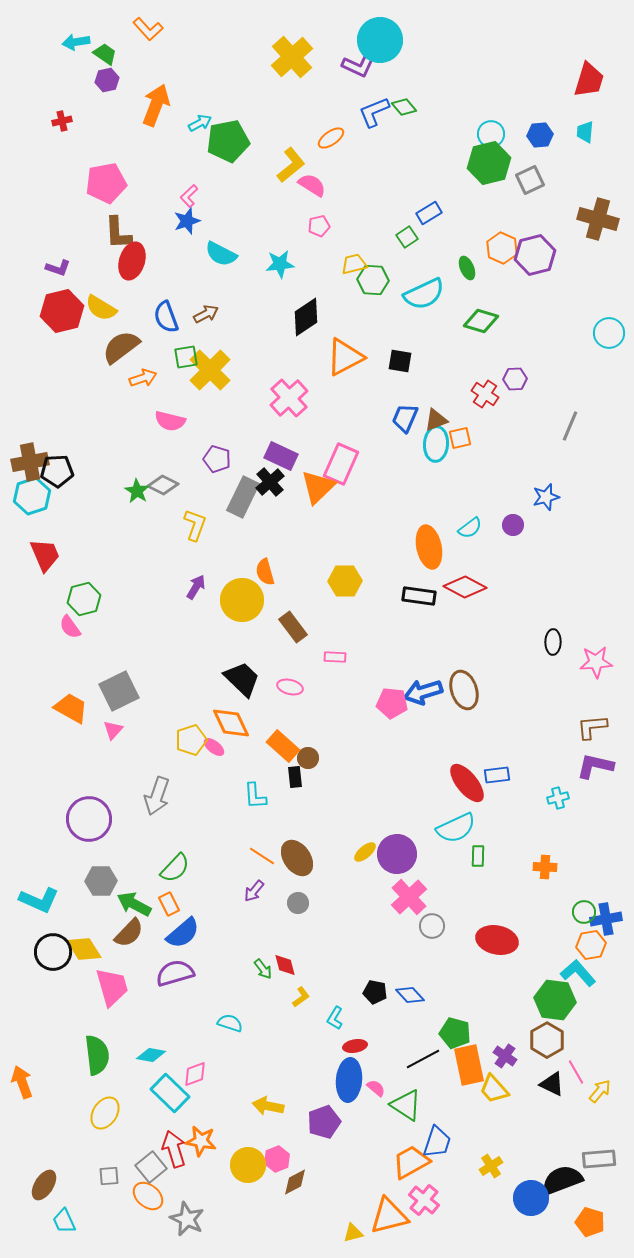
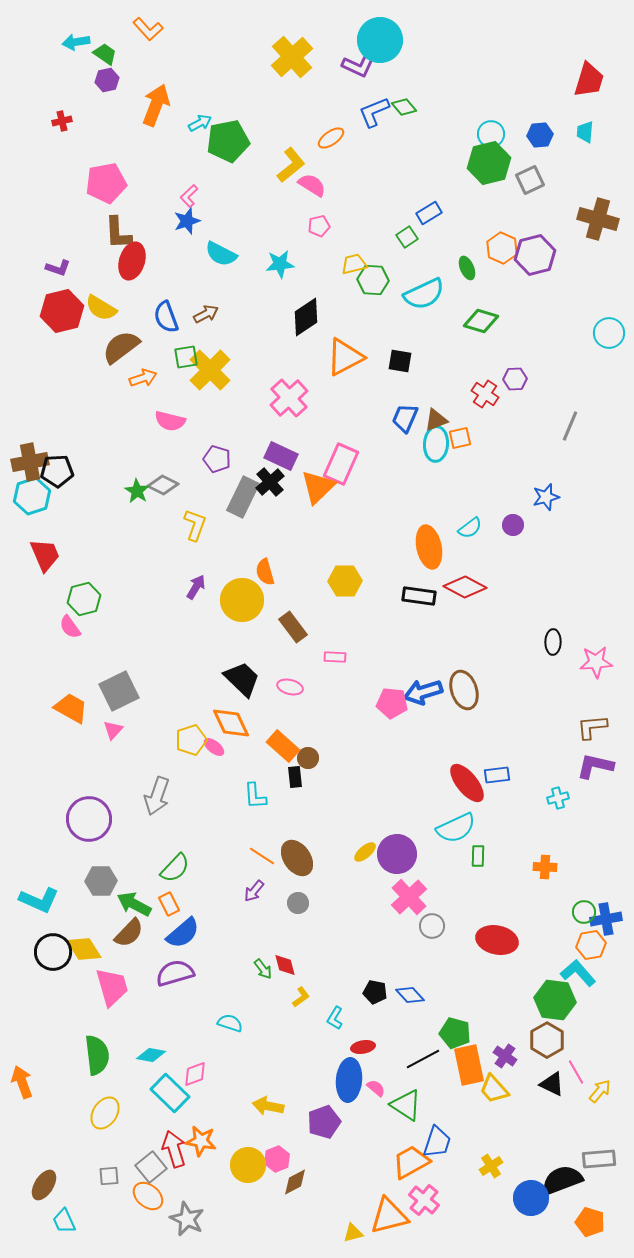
red ellipse at (355, 1046): moved 8 px right, 1 px down
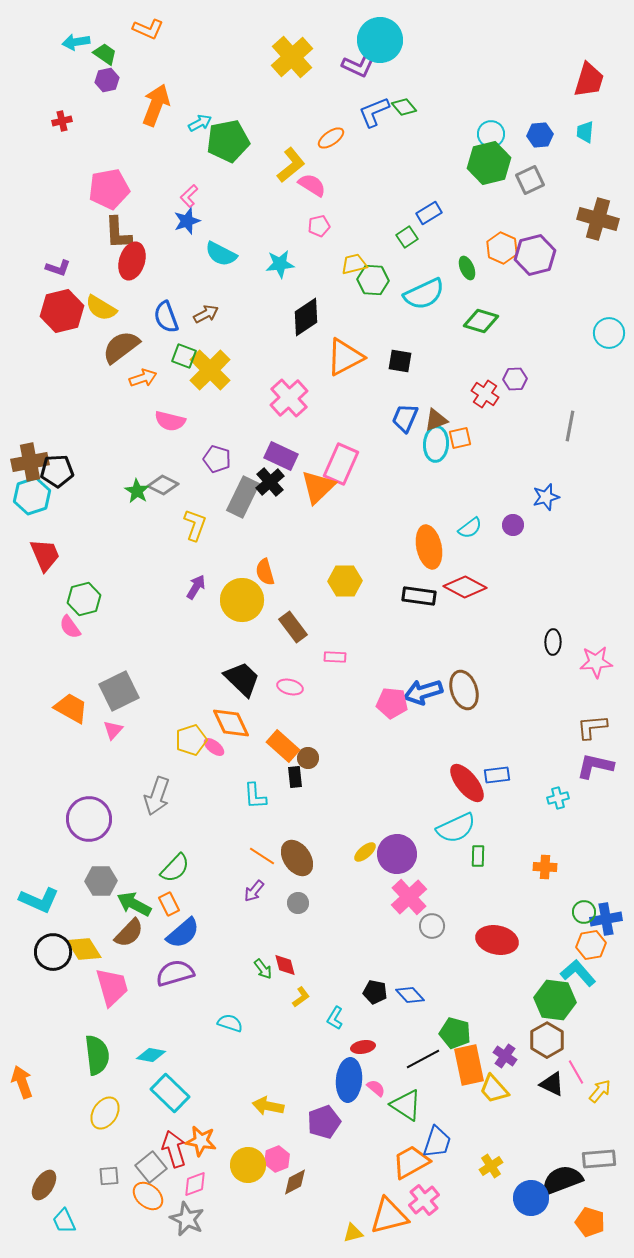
orange L-shape at (148, 29): rotated 24 degrees counterclockwise
pink pentagon at (106, 183): moved 3 px right, 6 px down
green square at (186, 357): moved 2 px left, 1 px up; rotated 30 degrees clockwise
gray line at (570, 426): rotated 12 degrees counterclockwise
pink diamond at (195, 1074): moved 110 px down
pink cross at (424, 1200): rotated 12 degrees clockwise
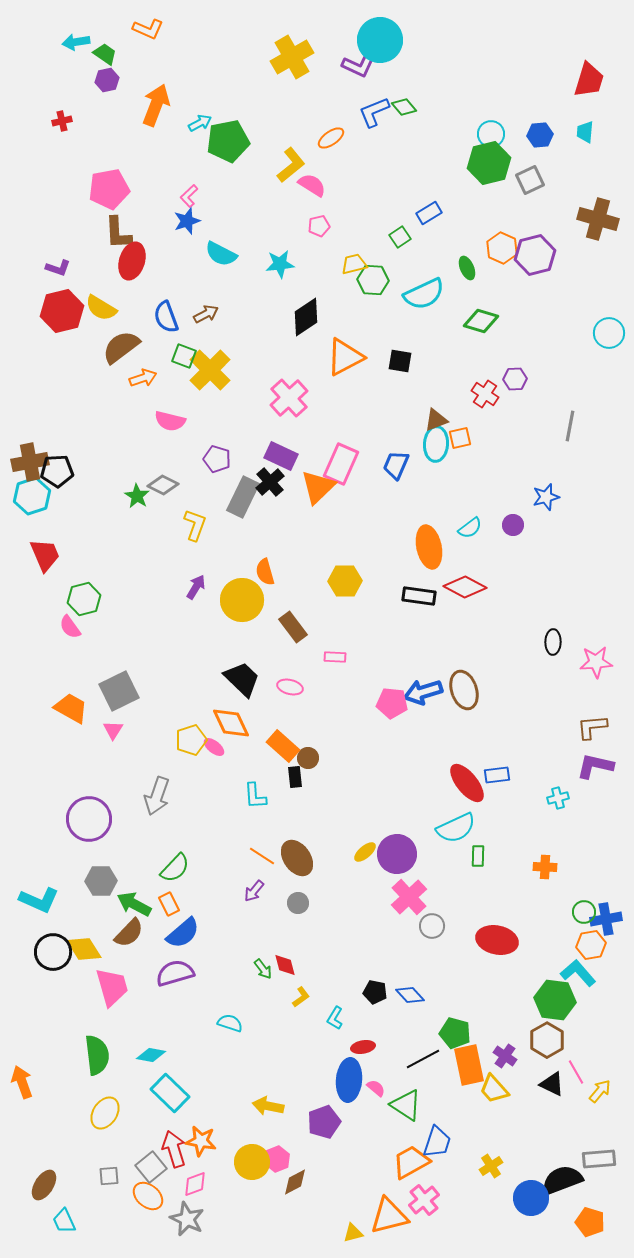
yellow cross at (292, 57): rotated 12 degrees clockwise
green square at (407, 237): moved 7 px left
blue trapezoid at (405, 418): moved 9 px left, 47 px down
green star at (137, 491): moved 5 px down
pink triangle at (113, 730): rotated 10 degrees counterclockwise
yellow circle at (248, 1165): moved 4 px right, 3 px up
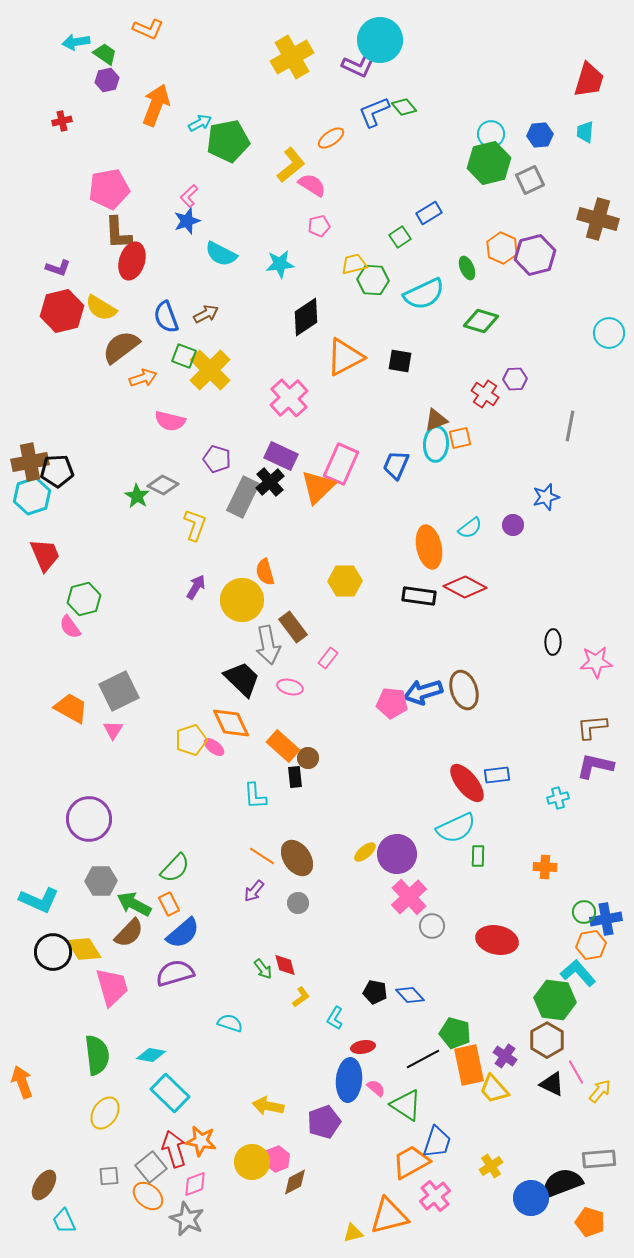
pink rectangle at (335, 657): moved 7 px left, 1 px down; rotated 55 degrees counterclockwise
gray arrow at (157, 796): moved 111 px right, 151 px up; rotated 30 degrees counterclockwise
black semicircle at (562, 1180): moved 3 px down
pink cross at (424, 1200): moved 11 px right, 4 px up
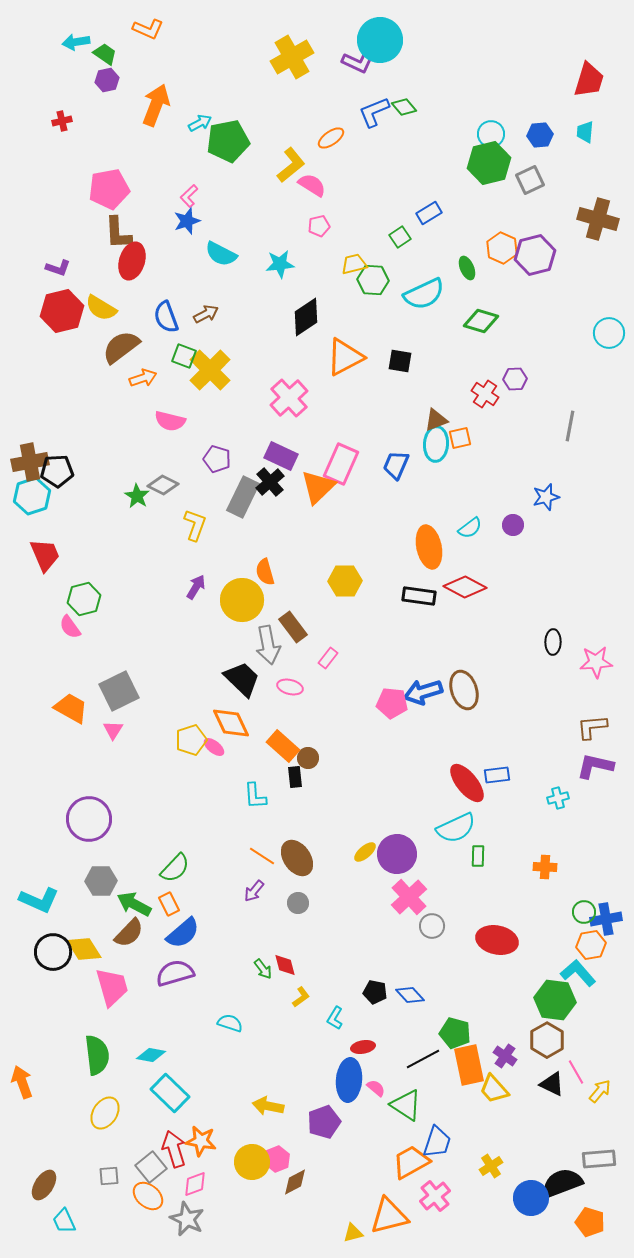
purple L-shape at (358, 66): moved 4 px up
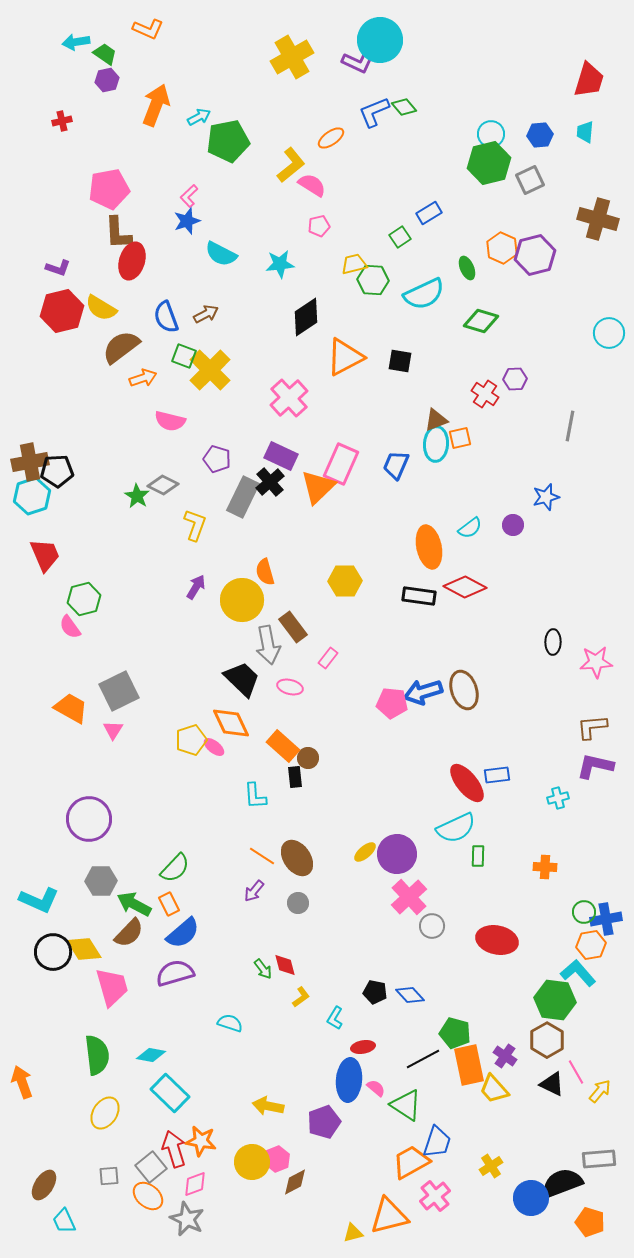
cyan arrow at (200, 123): moved 1 px left, 6 px up
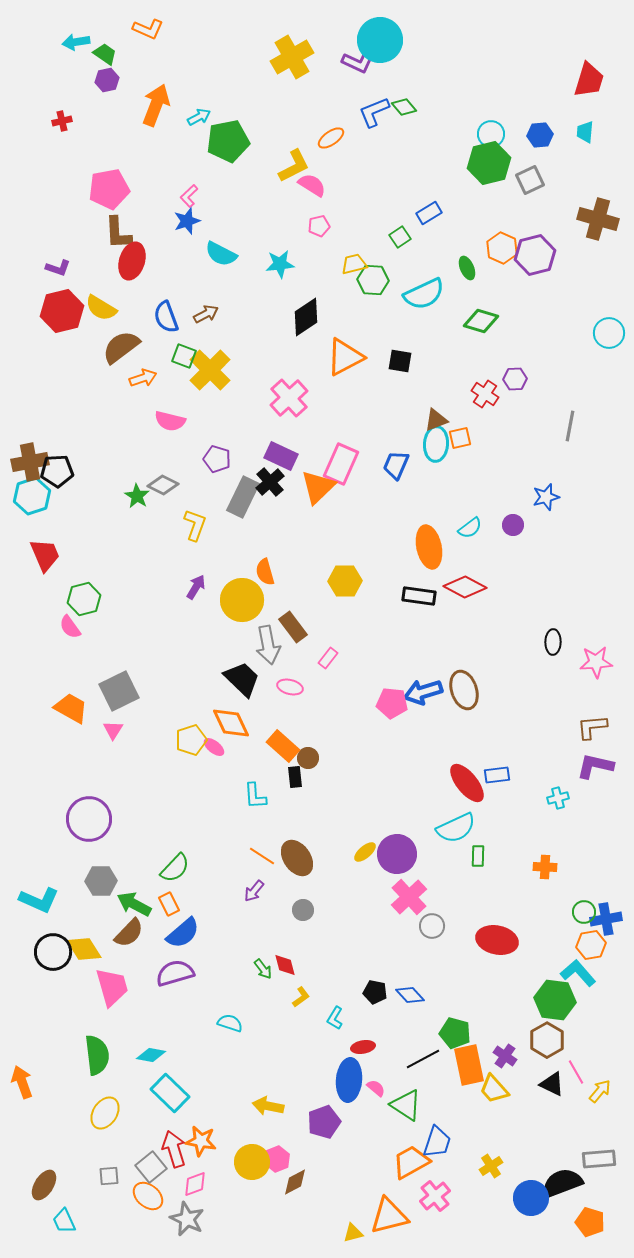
yellow L-shape at (291, 165): moved 3 px right, 1 px down; rotated 12 degrees clockwise
gray circle at (298, 903): moved 5 px right, 7 px down
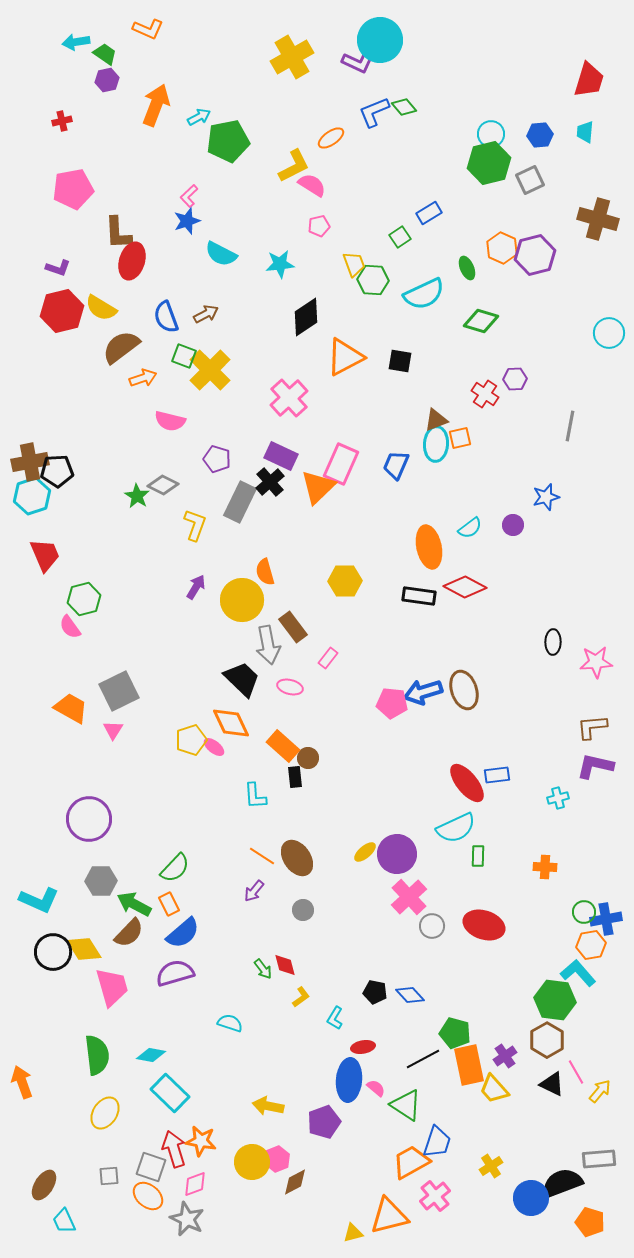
pink pentagon at (109, 189): moved 36 px left
yellow trapezoid at (354, 264): rotated 84 degrees clockwise
gray rectangle at (243, 497): moved 3 px left, 5 px down
red ellipse at (497, 940): moved 13 px left, 15 px up; rotated 6 degrees clockwise
purple cross at (505, 1056): rotated 20 degrees clockwise
gray square at (151, 1167): rotated 32 degrees counterclockwise
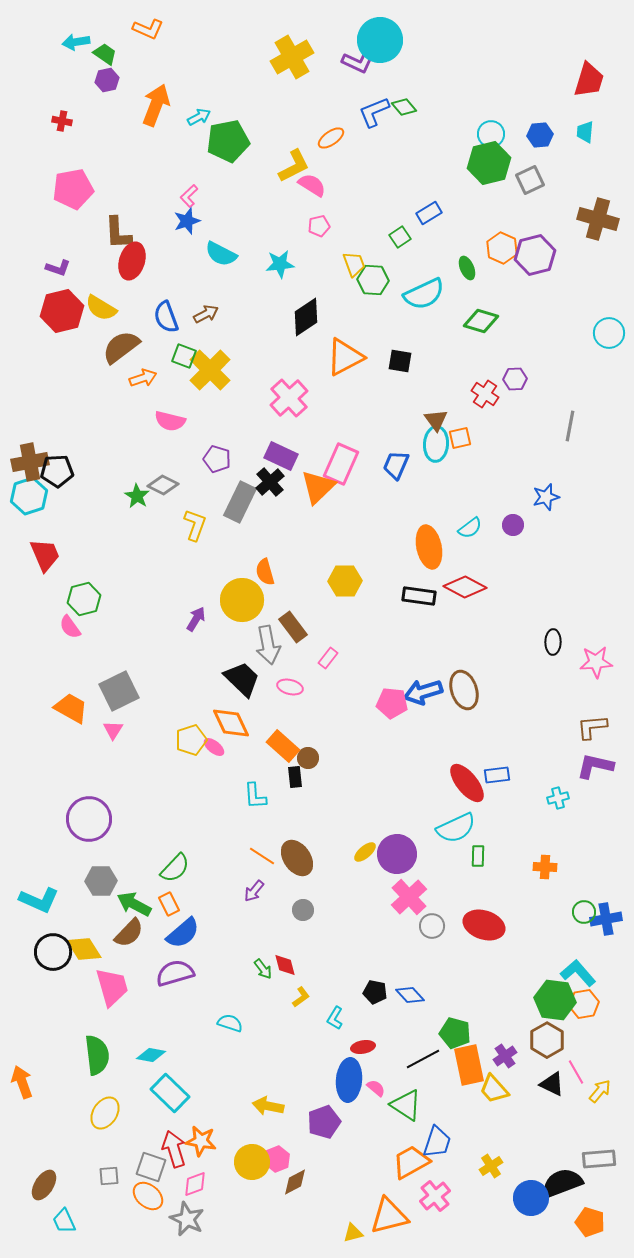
red cross at (62, 121): rotated 24 degrees clockwise
brown triangle at (436, 420): rotated 45 degrees counterclockwise
cyan hexagon at (32, 496): moved 3 px left
purple arrow at (196, 587): moved 32 px down
orange hexagon at (591, 945): moved 7 px left, 59 px down
